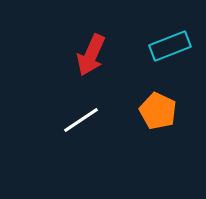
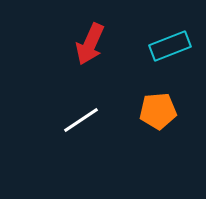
red arrow: moved 1 px left, 11 px up
orange pentagon: rotated 30 degrees counterclockwise
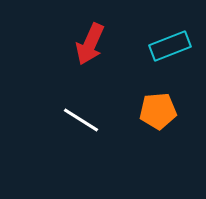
white line: rotated 66 degrees clockwise
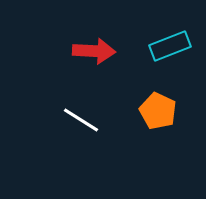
red arrow: moved 4 px right, 7 px down; rotated 111 degrees counterclockwise
orange pentagon: rotated 30 degrees clockwise
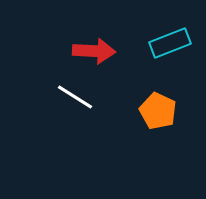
cyan rectangle: moved 3 px up
white line: moved 6 px left, 23 px up
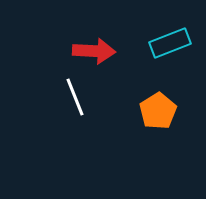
white line: rotated 36 degrees clockwise
orange pentagon: rotated 15 degrees clockwise
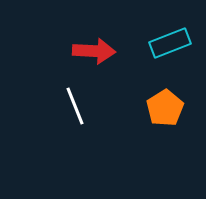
white line: moved 9 px down
orange pentagon: moved 7 px right, 3 px up
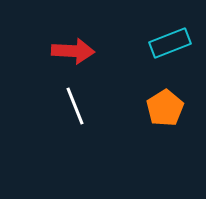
red arrow: moved 21 px left
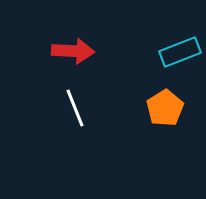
cyan rectangle: moved 10 px right, 9 px down
white line: moved 2 px down
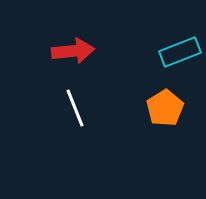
red arrow: rotated 9 degrees counterclockwise
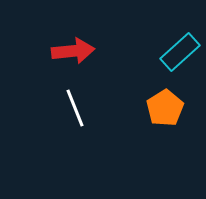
cyan rectangle: rotated 21 degrees counterclockwise
